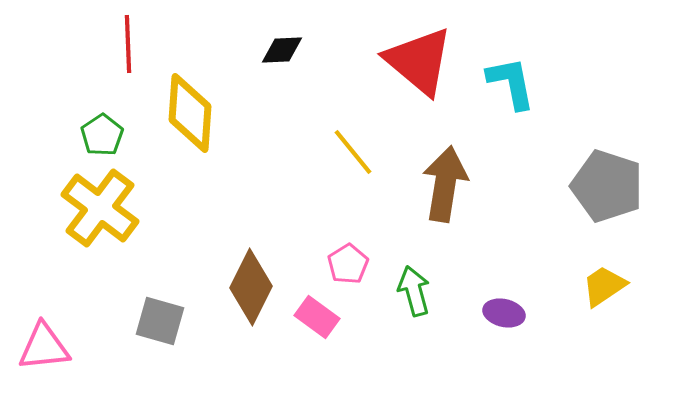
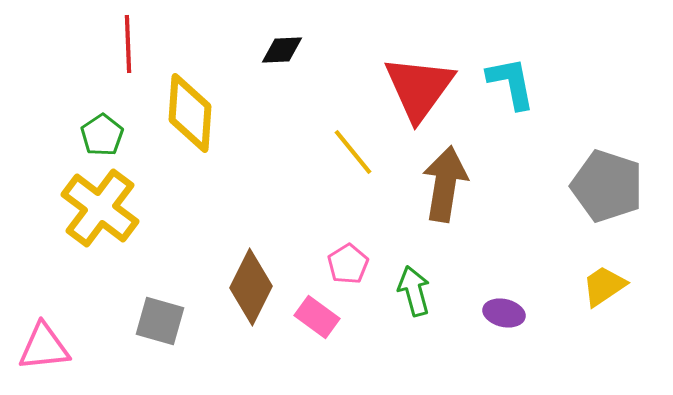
red triangle: moved 27 px down; rotated 26 degrees clockwise
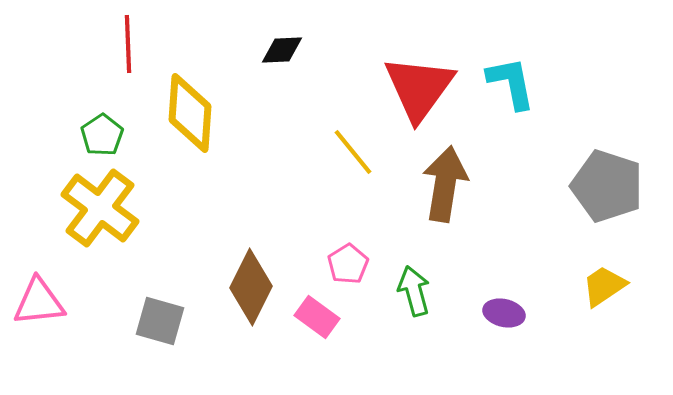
pink triangle: moved 5 px left, 45 px up
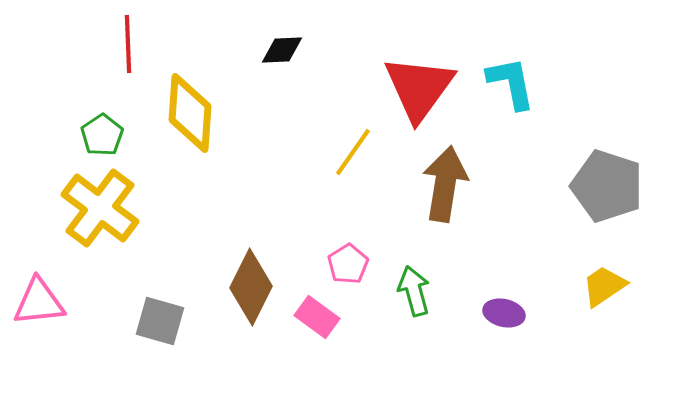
yellow line: rotated 74 degrees clockwise
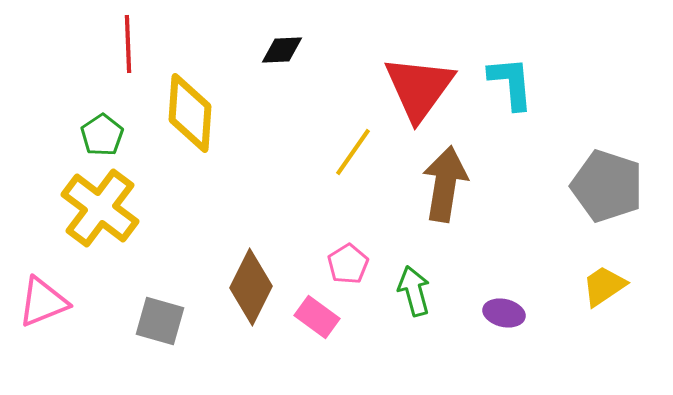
cyan L-shape: rotated 6 degrees clockwise
pink triangle: moved 4 px right; rotated 16 degrees counterclockwise
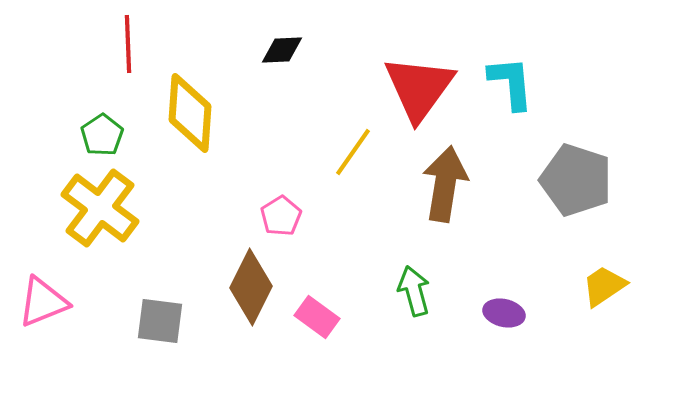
gray pentagon: moved 31 px left, 6 px up
pink pentagon: moved 67 px left, 48 px up
gray square: rotated 9 degrees counterclockwise
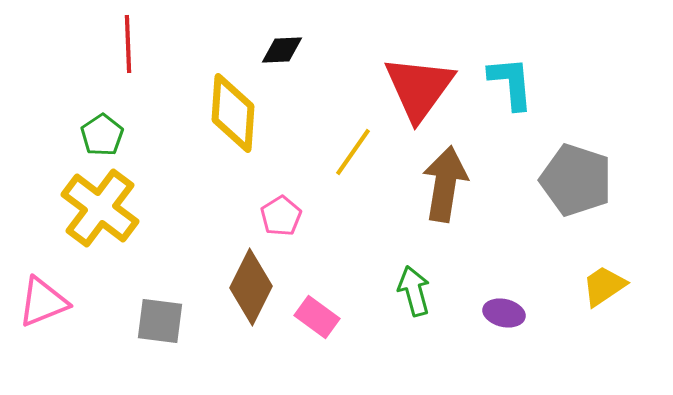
yellow diamond: moved 43 px right
